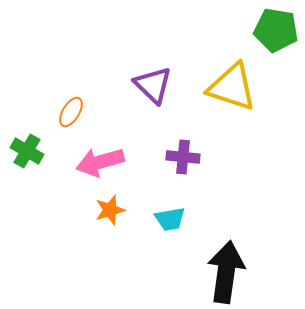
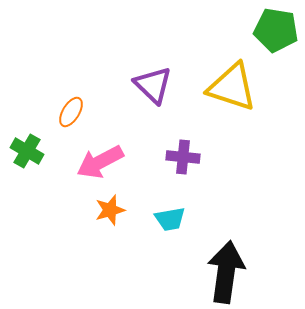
pink arrow: rotated 12 degrees counterclockwise
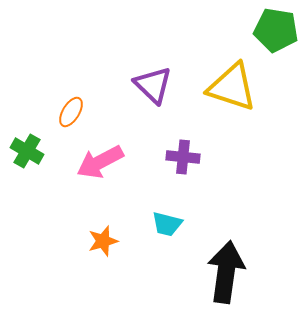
orange star: moved 7 px left, 31 px down
cyan trapezoid: moved 3 px left, 5 px down; rotated 24 degrees clockwise
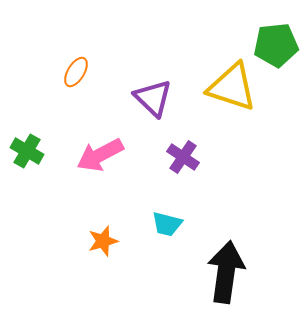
green pentagon: moved 15 px down; rotated 15 degrees counterclockwise
purple triangle: moved 13 px down
orange ellipse: moved 5 px right, 40 px up
purple cross: rotated 28 degrees clockwise
pink arrow: moved 7 px up
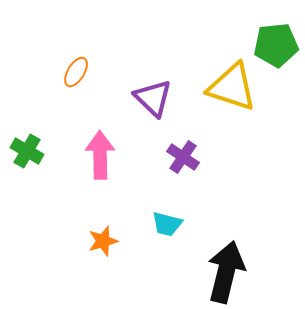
pink arrow: rotated 117 degrees clockwise
black arrow: rotated 6 degrees clockwise
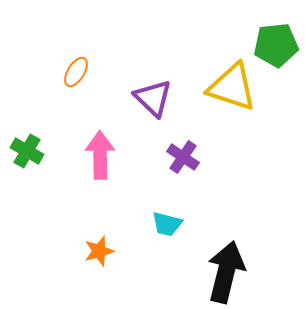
orange star: moved 4 px left, 10 px down
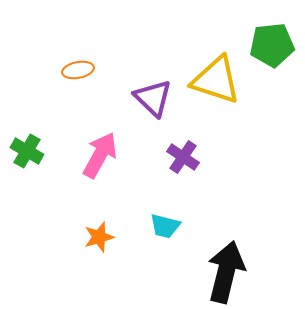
green pentagon: moved 4 px left
orange ellipse: moved 2 px right, 2 px up; rotated 48 degrees clockwise
yellow triangle: moved 16 px left, 7 px up
pink arrow: rotated 30 degrees clockwise
cyan trapezoid: moved 2 px left, 2 px down
orange star: moved 14 px up
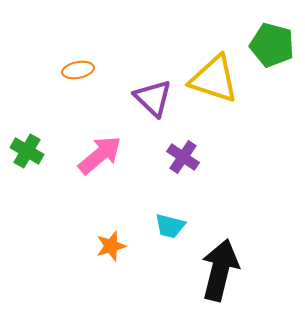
green pentagon: rotated 21 degrees clockwise
yellow triangle: moved 2 px left, 1 px up
pink arrow: rotated 21 degrees clockwise
cyan trapezoid: moved 5 px right
orange star: moved 12 px right, 9 px down
black arrow: moved 6 px left, 2 px up
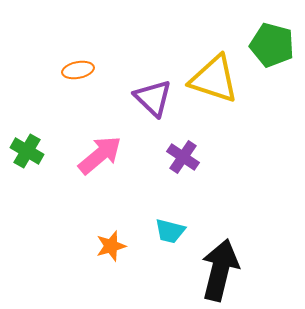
cyan trapezoid: moved 5 px down
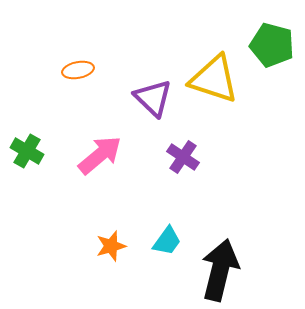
cyan trapezoid: moved 3 px left, 10 px down; rotated 68 degrees counterclockwise
